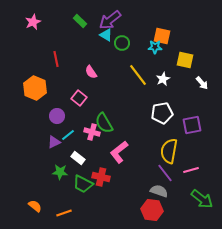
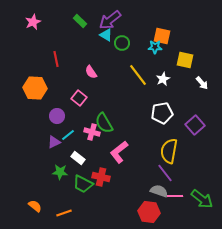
orange hexagon: rotated 20 degrees counterclockwise
purple square: moved 3 px right; rotated 30 degrees counterclockwise
pink line: moved 16 px left, 26 px down; rotated 14 degrees clockwise
red hexagon: moved 3 px left, 2 px down
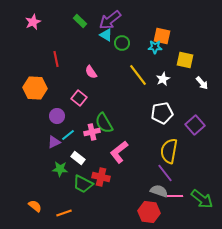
pink cross: rotated 28 degrees counterclockwise
green star: moved 3 px up
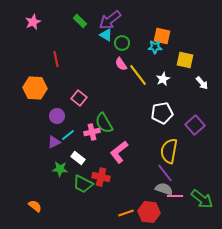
pink semicircle: moved 30 px right, 8 px up
gray semicircle: moved 5 px right, 2 px up
orange line: moved 62 px right
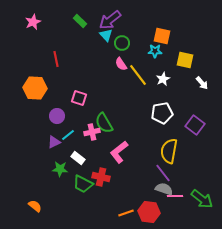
cyan triangle: rotated 16 degrees clockwise
cyan star: moved 4 px down
pink square: rotated 21 degrees counterclockwise
purple square: rotated 12 degrees counterclockwise
purple line: moved 2 px left
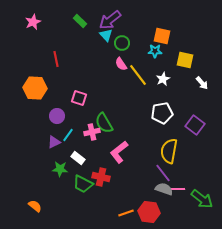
cyan line: rotated 16 degrees counterclockwise
pink line: moved 2 px right, 7 px up
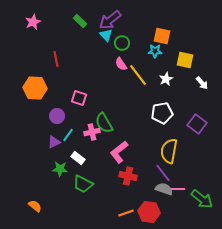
white star: moved 3 px right
purple square: moved 2 px right, 1 px up
red cross: moved 27 px right, 1 px up
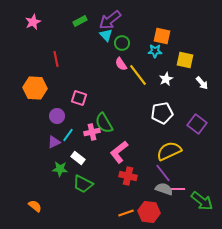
green rectangle: rotated 72 degrees counterclockwise
yellow semicircle: rotated 55 degrees clockwise
green arrow: moved 2 px down
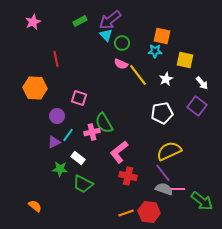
pink semicircle: rotated 32 degrees counterclockwise
purple square: moved 18 px up
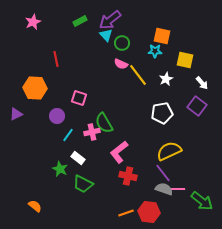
purple triangle: moved 38 px left, 28 px up
green star: rotated 21 degrees clockwise
